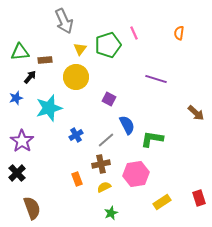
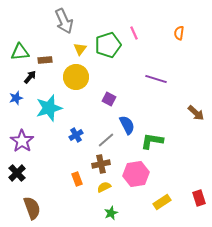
green L-shape: moved 2 px down
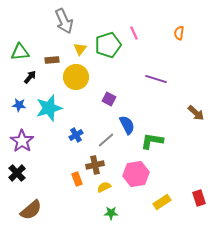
brown rectangle: moved 7 px right
blue star: moved 3 px right, 7 px down; rotated 24 degrees clockwise
brown cross: moved 6 px left, 1 px down
brown semicircle: moved 1 px left, 2 px down; rotated 70 degrees clockwise
green star: rotated 24 degrees clockwise
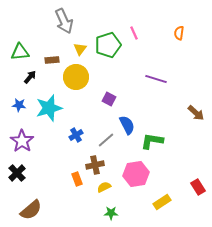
red rectangle: moved 1 px left, 11 px up; rotated 14 degrees counterclockwise
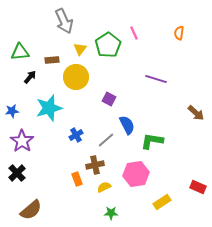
green pentagon: rotated 15 degrees counterclockwise
blue star: moved 7 px left, 6 px down; rotated 16 degrees counterclockwise
red rectangle: rotated 35 degrees counterclockwise
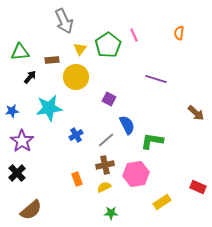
pink line: moved 2 px down
cyan star: rotated 8 degrees clockwise
brown cross: moved 10 px right
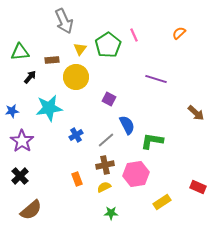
orange semicircle: rotated 40 degrees clockwise
black cross: moved 3 px right, 3 px down
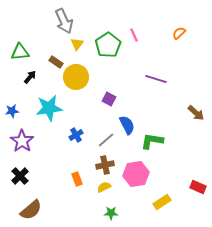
yellow triangle: moved 3 px left, 5 px up
brown rectangle: moved 4 px right, 2 px down; rotated 40 degrees clockwise
